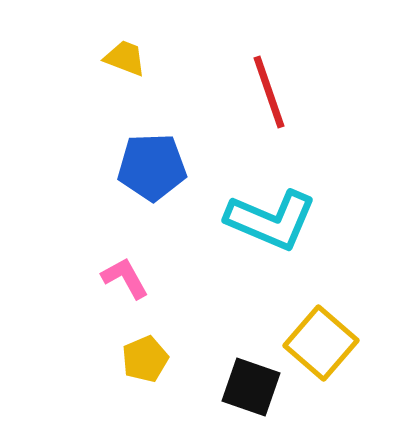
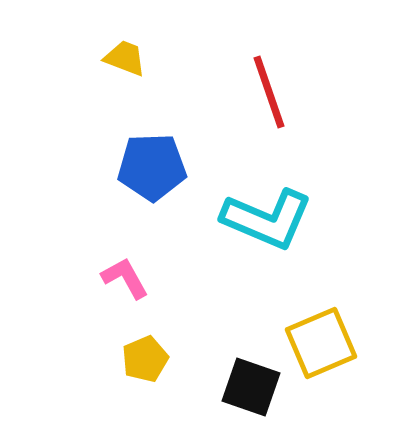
cyan L-shape: moved 4 px left, 1 px up
yellow square: rotated 26 degrees clockwise
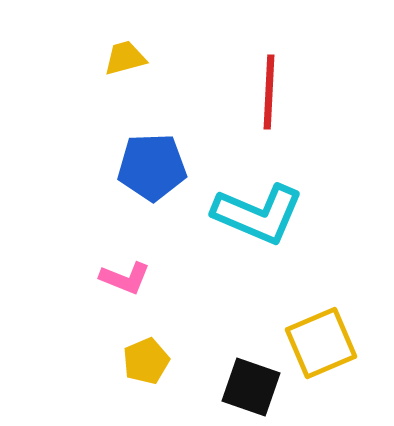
yellow trapezoid: rotated 36 degrees counterclockwise
red line: rotated 22 degrees clockwise
cyan L-shape: moved 9 px left, 5 px up
pink L-shape: rotated 141 degrees clockwise
yellow pentagon: moved 1 px right, 2 px down
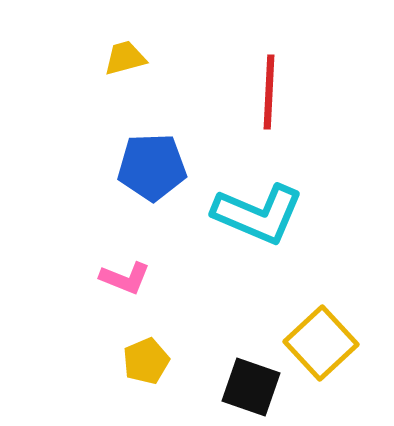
yellow square: rotated 20 degrees counterclockwise
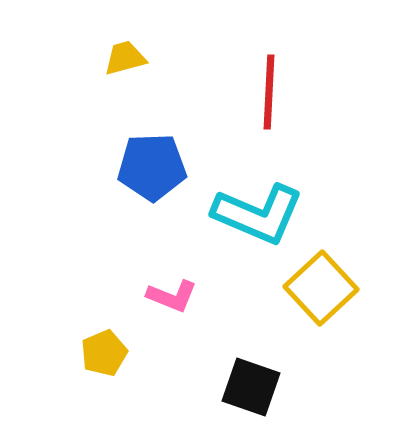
pink L-shape: moved 47 px right, 18 px down
yellow square: moved 55 px up
yellow pentagon: moved 42 px left, 8 px up
